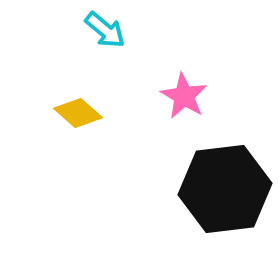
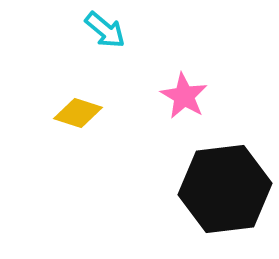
yellow diamond: rotated 24 degrees counterclockwise
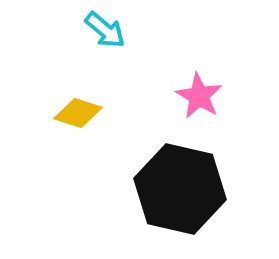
pink star: moved 15 px right
black hexagon: moved 45 px left; rotated 20 degrees clockwise
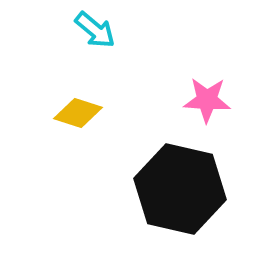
cyan arrow: moved 10 px left
pink star: moved 8 px right, 4 px down; rotated 27 degrees counterclockwise
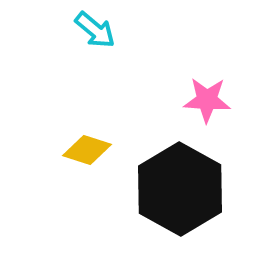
yellow diamond: moved 9 px right, 37 px down
black hexagon: rotated 16 degrees clockwise
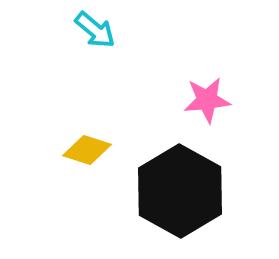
pink star: rotated 9 degrees counterclockwise
black hexagon: moved 2 px down
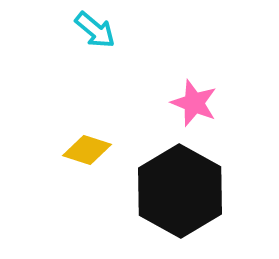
pink star: moved 13 px left, 3 px down; rotated 27 degrees clockwise
